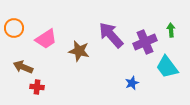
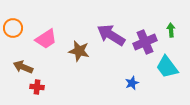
orange circle: moved 1 px left
purple arrow: rotated 16 degrees counterclockwise
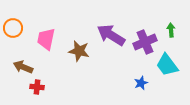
pink trapezoid: rotated 135 degrees clockwise
cyan trapezoid: moved 2 px up
blue star: moved 9 px right
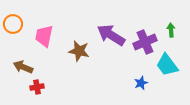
orange circle: moved 4 px up
pink trapezoid: moved 2 px left, 3 px up
red cross: rotated 16 degrees counterclockwise
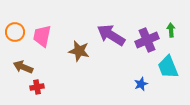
orange circle: moved 2 px right, 8 px down
pink trapezoid: moved 2 px left
purple cross: moved 2 px right, 2 px up
cyan trapezoid: moved 1 px right, 2 px down; rotated 15 degrees clockwise
blue star: moved 1 px down
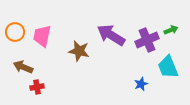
green arrow: rotated 72 degrees clockwise
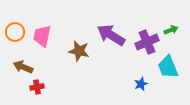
purple cross: moved 2 px down
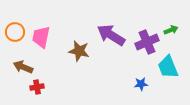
pink trapezoid: moved 1 px left, 1 px down
blue star: rotated 16 degrees clockwise
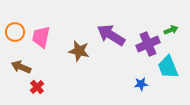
purple cross: moved 1 px right, 2 px down
brown arrow: moved 2 px left
red cross: rotated 32 degrees counterclockwise
